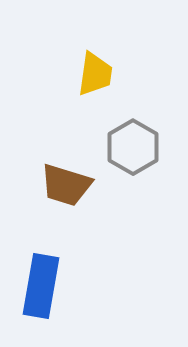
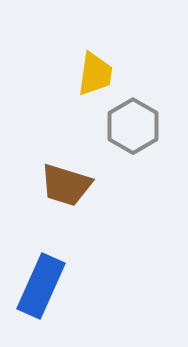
gray hexagon: moved 21 px up
blue rectangle: rotated 14 degrees clockwise
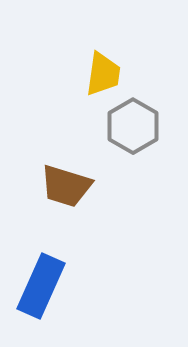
yellow trapezoid: moved 8 px right
brown trapezoid: moved 1 px down
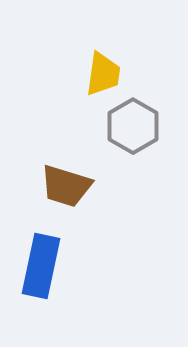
blue rectangle: moved 20 px up; rotated 12 degrees counterclockwise
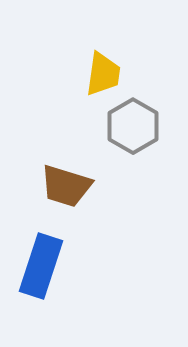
blue rectangle: rotated 6 degrees clockwise
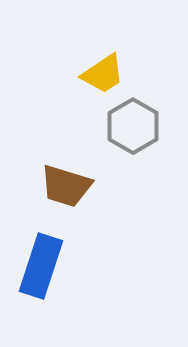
yellow trapezoid: rotated 48 degrees clockwise
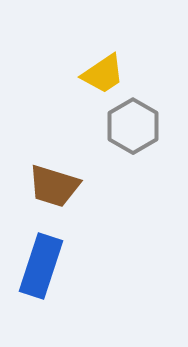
brown trapezoid: moved 12 px left
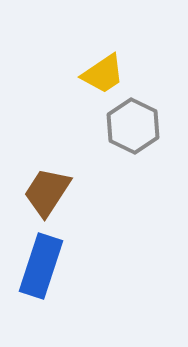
gray hexagon: rotated 4 degrees counterclockwise
brown trapezoid: moved 7 px left, 6 px down; rotated 106 degrees clockwise
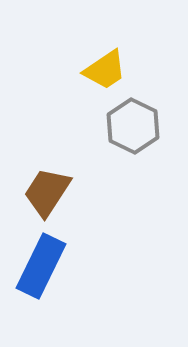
yellow trapezoid: moved 2 px right, 4 px up
blue rectangle: rotated 8 degrees clockwise
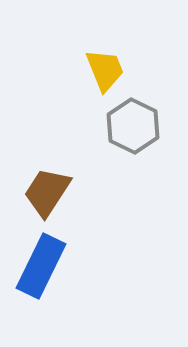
yellow trapezoid: rotated 78 degrees counterclockwise
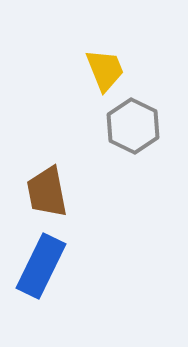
brown trapezoid: rotated 44 degrees counterclockwise
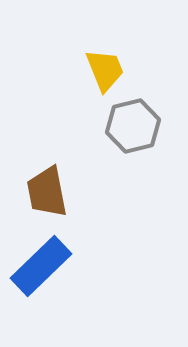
gray hexagon: rotated 20 degrees clockwise
blue rectangle: rotated 20 degrees clockwise
